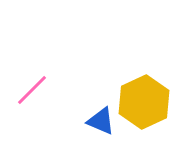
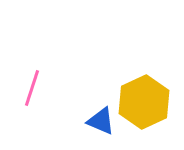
pink line: moved 2 px up; rotated 27 degrees counterclockwise
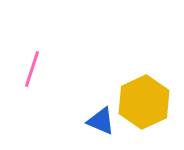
pink line: moved 19 px up
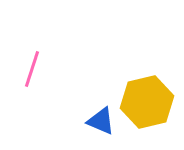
yellow hexagon: moved 3 px right; rotated 12 degrees clockwise
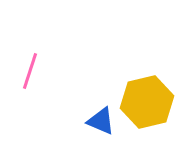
pink line: moved 2 px left, 2 px down
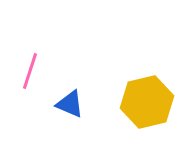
blue triangle: moved 31 px left, 17 px up
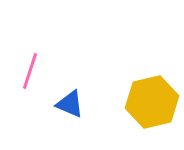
yellow hexagon: moved 5 px right
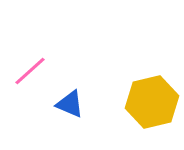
pink line: rotated 30 degrees clockwise
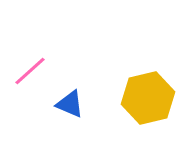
yellow hexagon: moved 4 px left, 4 px up
